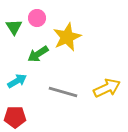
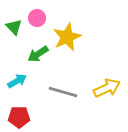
green triangle: rotated 12 degrees counterclockwise
red pentagon: moved 4 px right
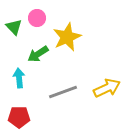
cyan arrow: moved 2 px right, 3 px up; rotated 66 degrees counterclockwise
gray line: rotated 36 degrees counterclockwise
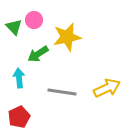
pink circle: moved 3 px left, 2 px down
yellow star: rotated 12 degrees clockwise
gray line: moved 1 px left; rotated 28 degrees clockwise
red pentagon: rotated 25 degrees counterclockwise
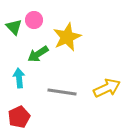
yellow star: rotated 12 degrees counterclockwise
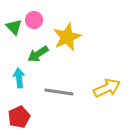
gray line: moved 3 px left
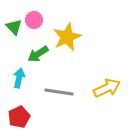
cyan arrow: rotated 18 degrees clockwise
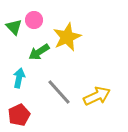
green arrow: moved 1 px right, 2 px up
yellow arrow: moved 10 px left, 8 px down
gray line: rotated 40 degrees clockwise
red pentagon: moved 2 px up
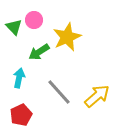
yellow arrow: rotated 16 degrees counterclockwise
red pentagon: moved 2 px right
